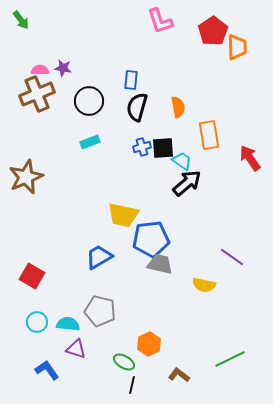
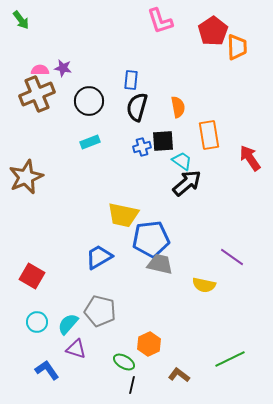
black square: moved 7 px up
cyan semicircle: rotated 55 degrees counterclockwise
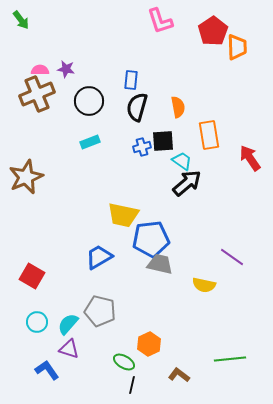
purple star: moved 3 px right, 1 px down
purple triangle: moved 7 px left
green line: rotated 20 degrees clockwise
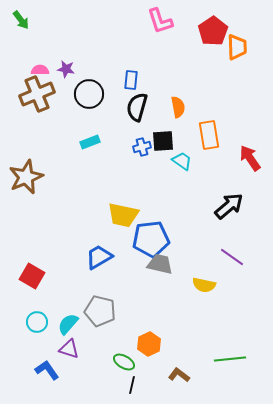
black circle: moved 7 px up
black arrow: moved 42 px right, 23 px down
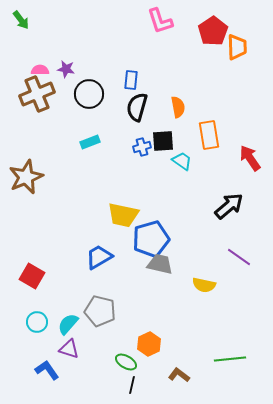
blue pentagon: rotated 9 degrees counterclockwise
purple line: moved 7 px right
green ellipse: moved 2 px right
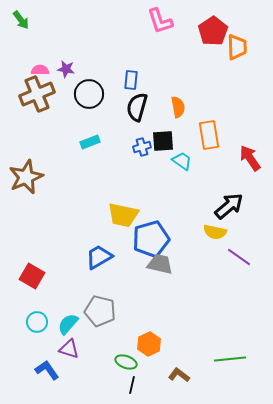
yellow semicircle: moved 11 px right, 53 px up
green ellipse: rotated 10 degrees counterclockwise
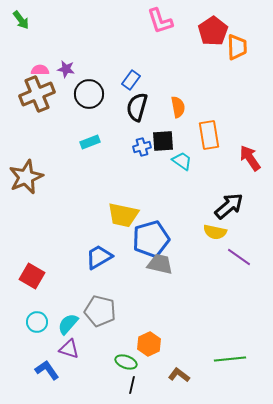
blue rectangle: rotated 30 degrees clockwise
